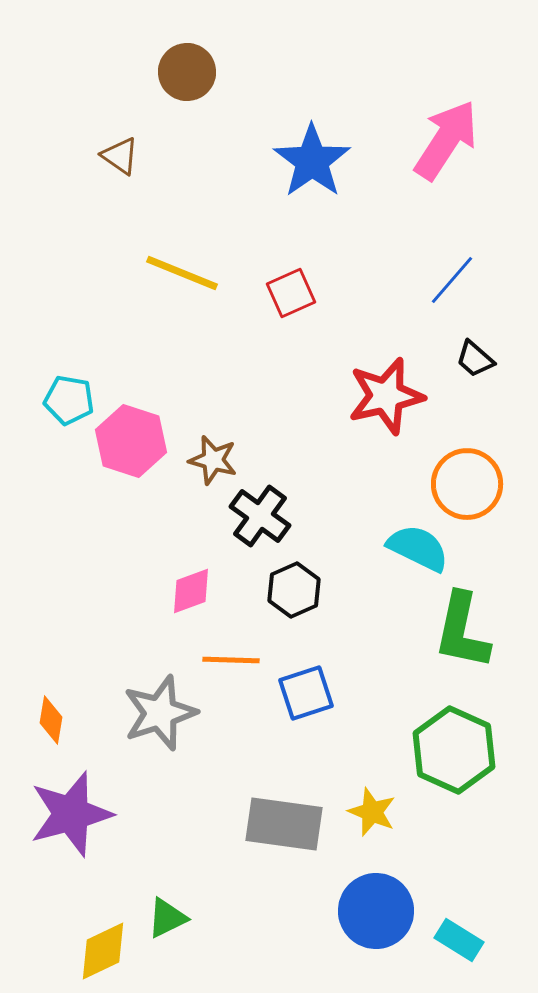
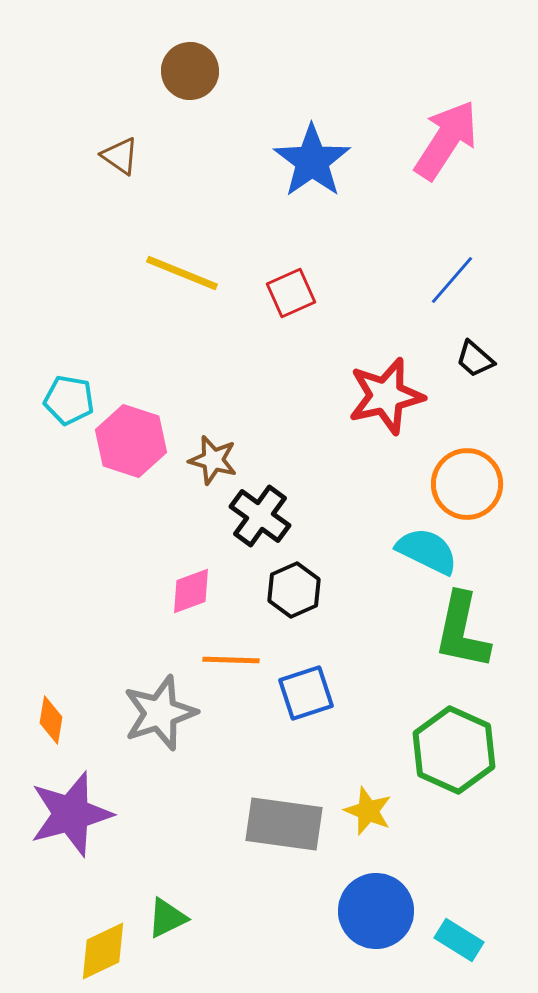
brown circle: moved 3 px right, 1 px up
cyan semicircle: moved 9 px right, 3 px down
yellow star: moved 4 px left, 1 px up
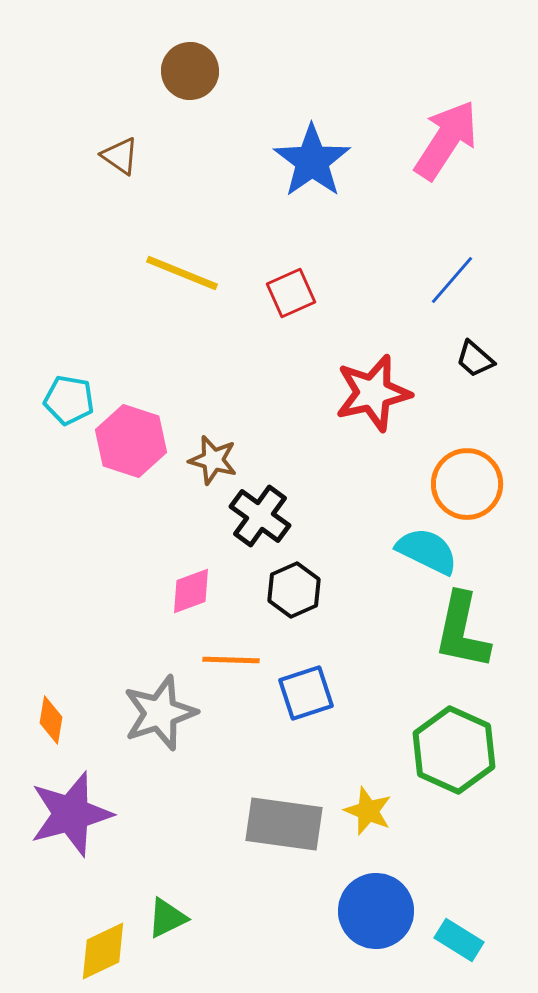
red star: moved 13 px left, 3 px up
